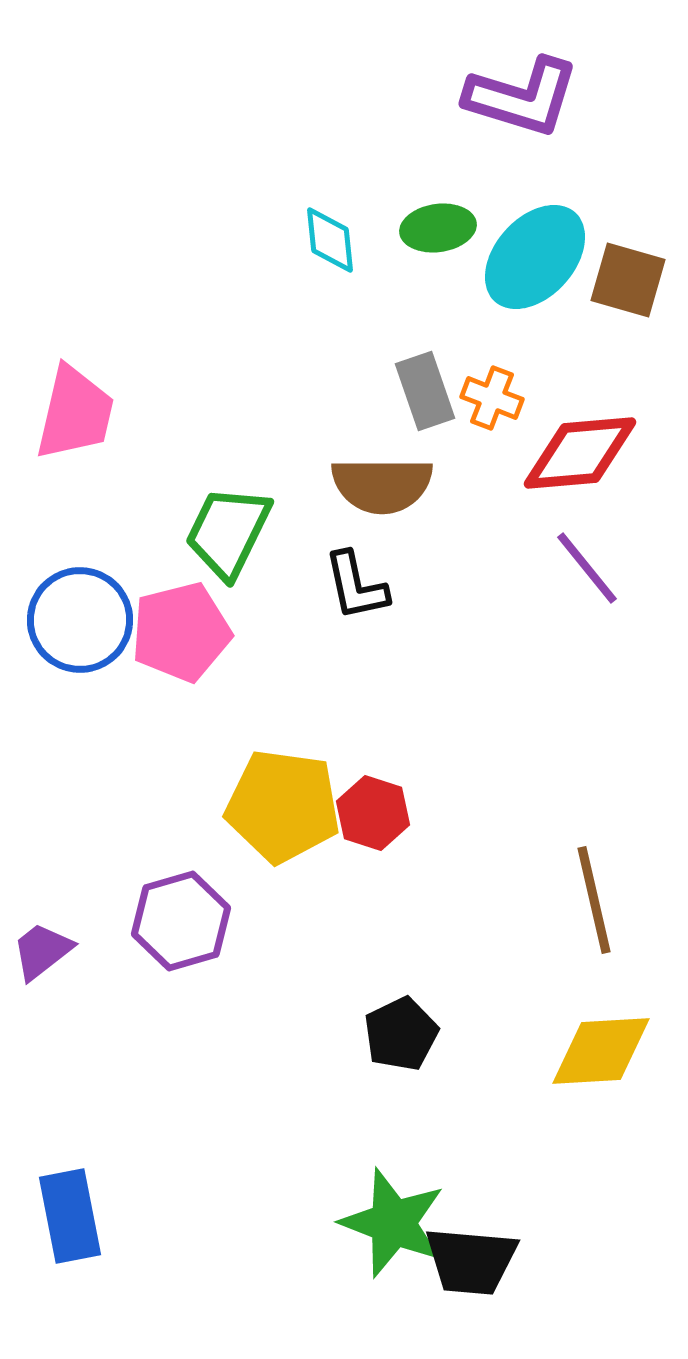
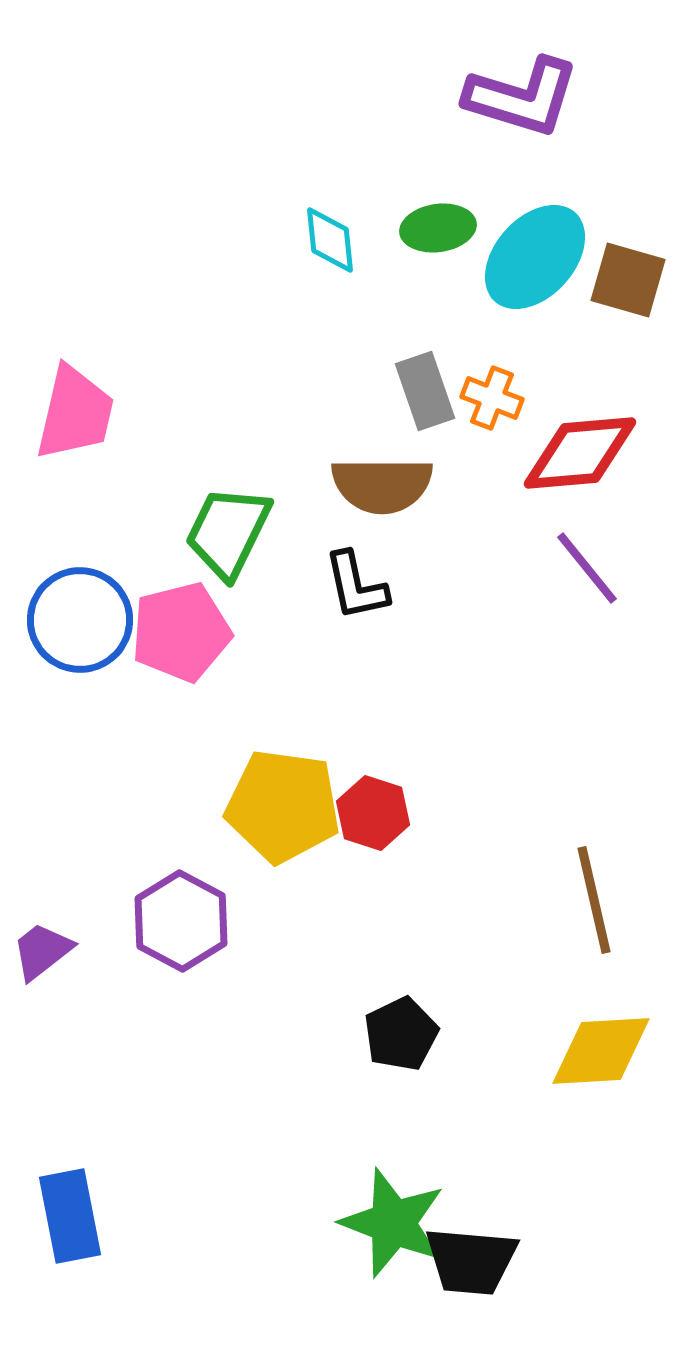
purple hexagon: rotated 16 degrees counterclockwise
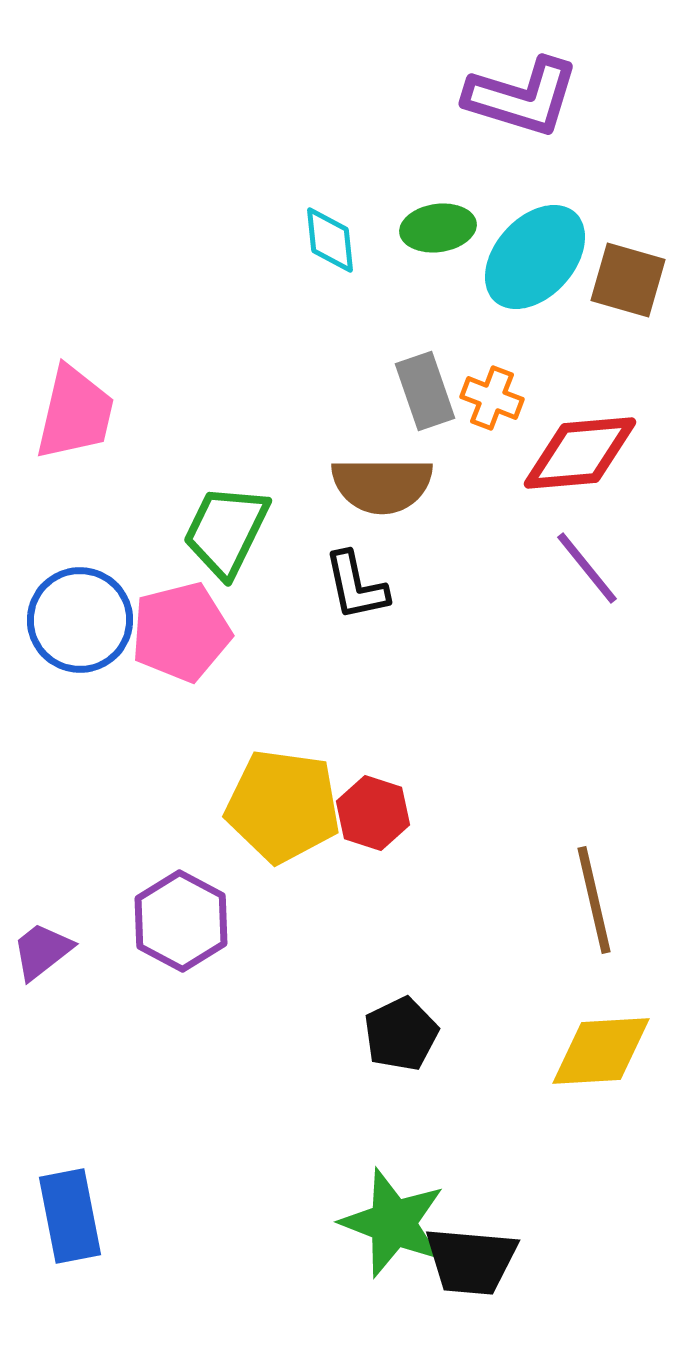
green trapezoid: moved 2 px left, 1 px up
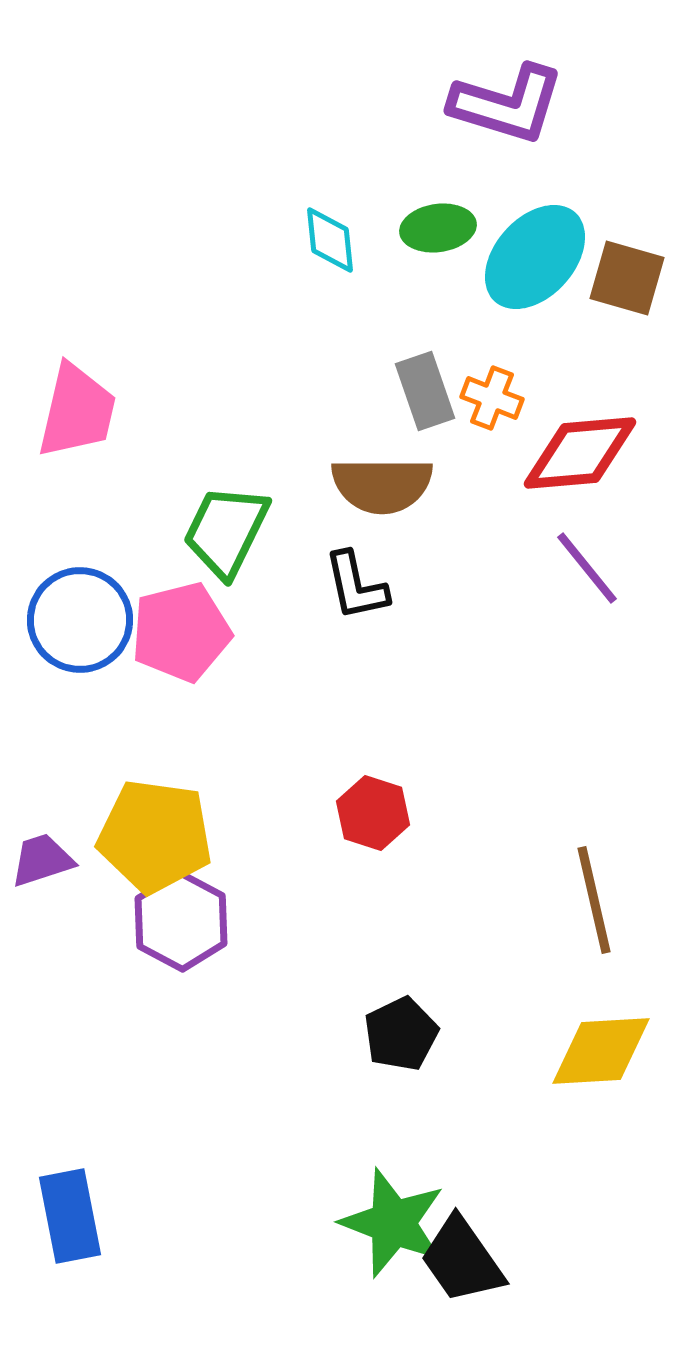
purple L-shape: moved 15 px left, 7 px down
brown square: moved 1 px left, 2 px up
pink trapezoid: moved 2 px right, 2 px up
yellow pentagon: moved 128 px left, 30 px down
purple trapezoid: moved 91 px up; rotated 20 degrees clockwise
black trapezoid: moved 9 px left, 1 px up; rotated 50 degrees clockwise
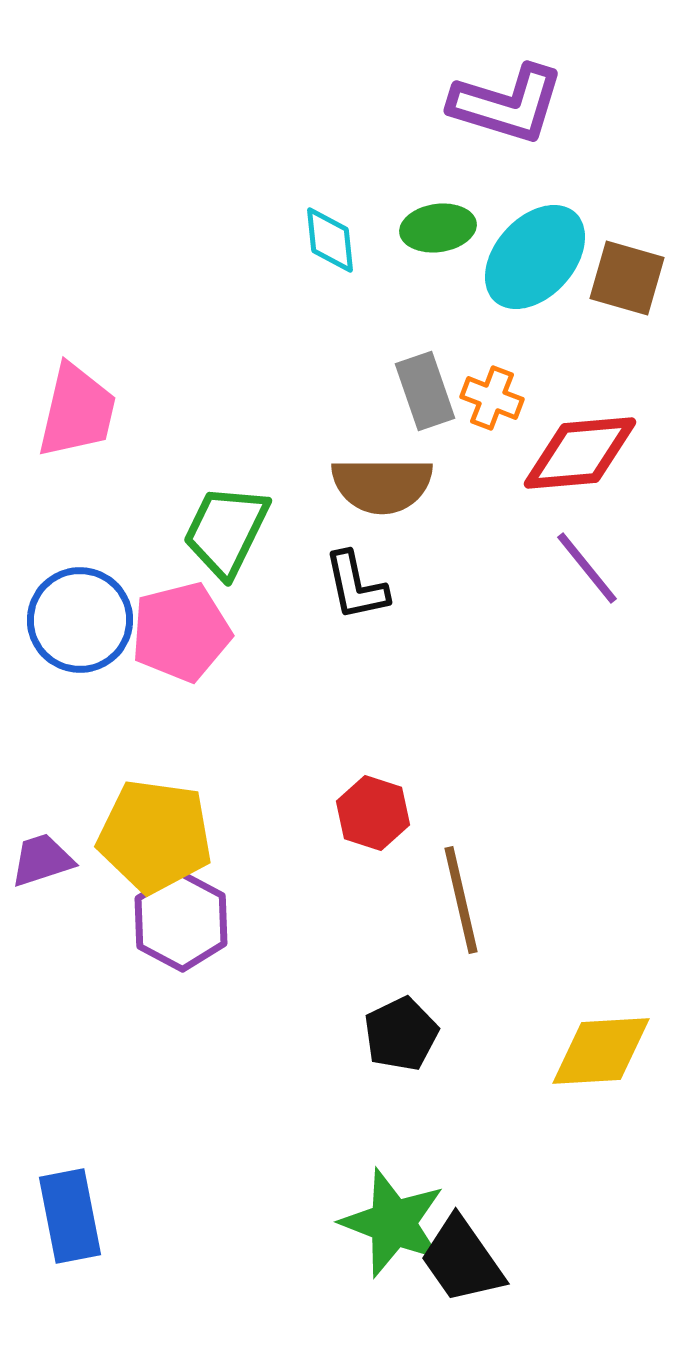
brown line: moved 133 px left
